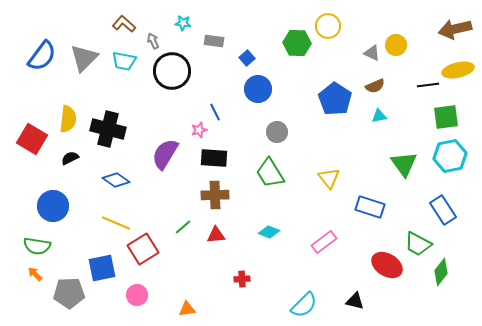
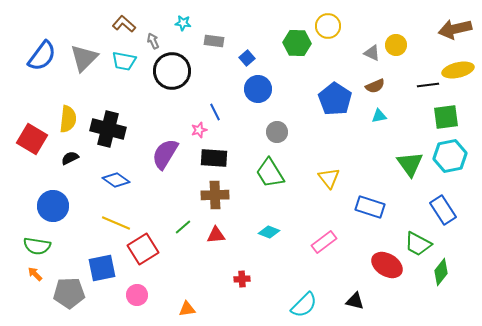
green triangle at (404, 164): moved 6 px right
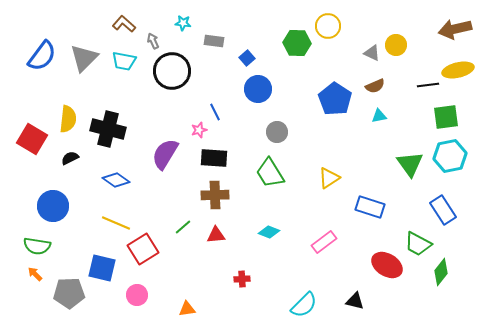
yellow triangle at (329, 178): rotated 35 degrees clockwise
blue square at (102, 268): rotated 24 degrees clockwise
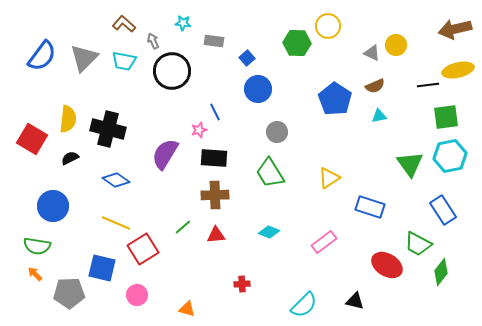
red cross at (242, 279): moved 5 px down
orange triangle at (187, 309): rotated 24 degrees clockwise
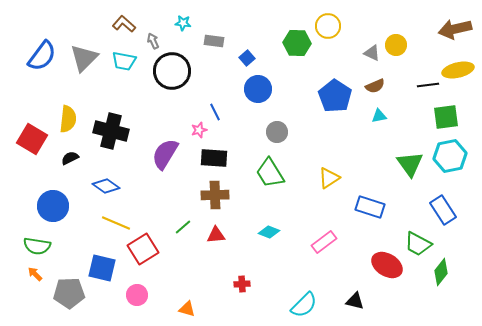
blue pentagon at (335, 99): moved 3 px up
black cross at (108, 129): moved 3 px right, 2 px down
blue diamond at (116, 180): moved 10 px left, 6 px down
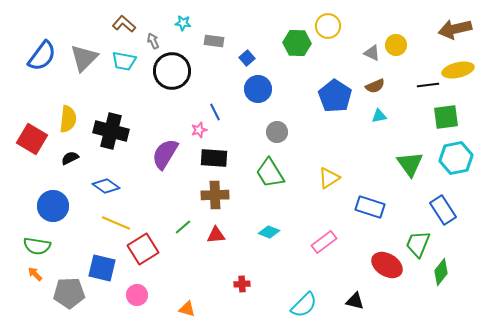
cyan hexagon at (450, 156): moved 6 px right, 2 px down
green trapezoid at (418, 244): rotated 84 degrees clockwise
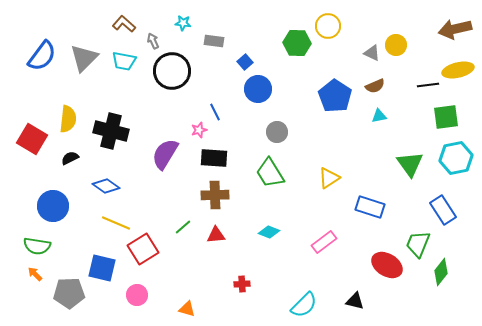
blue square at (247, 58): moved 2 px left, 4 px down
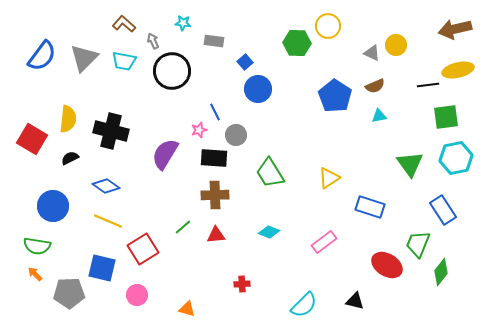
gray circle at (277, 132): moved 41 px left, 3 px down
yellow line at (116, 223): moved 8 px left, 2 px up
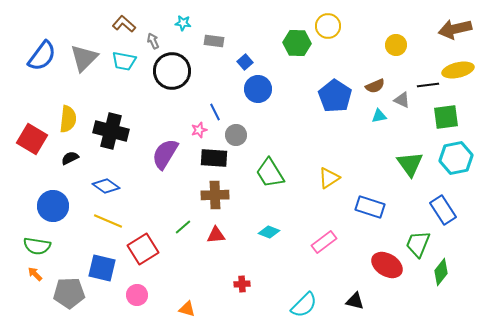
gray triangle at (372, 53): moved 30 px right, 47 px down
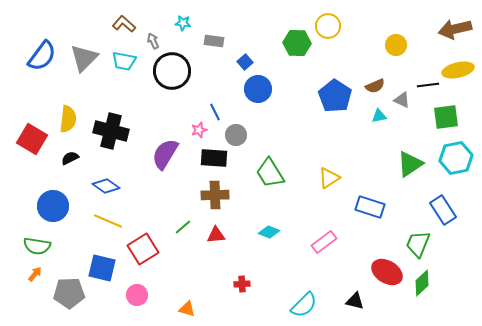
green triangle at (410, 164): rotated 32 degrees clockwise
red ellipse at (387, 265): moved 7 px down
green diamond at (441, 272): moved 19 px left, 11 px down; rotated 8 degrees clockwise
orange arrow at (35, 274): rotated 84 degrees clockwise
